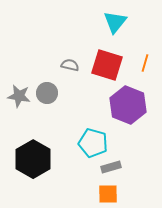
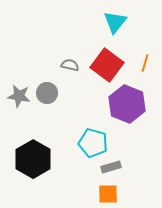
red square: rotated 20 degrees clockwise
purple hexagon: moved 1 px left, 1 px up
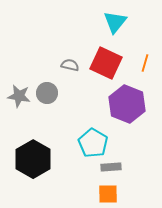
red square: moved 1 px left, 2 px up; rotated 12 degrees counterclockwise
cyan pentagon: rotated 16 degrees clockwise
gray rectangle: rotated 12 degrees clockwise
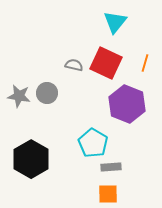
gray semicircle: moved 4 px right
black hexagon: moved 2 px left
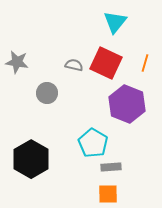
gray star: moved 2 px left, 34 px up
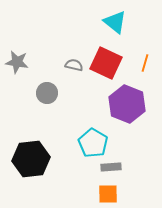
cyan triangle: rotated 30 degrees counterclockwise
black hexagon: rotated 24 degrees clockwise
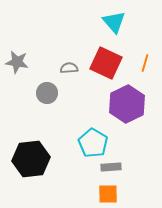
cyan triangle: moved 1 px left; rotated 10 degrees clockwise
gray semicircle: moved 5 px left, 3 px down; rotated 18 degrees counterclockwise
purple hexagon: rotated 12 degrees clockwise
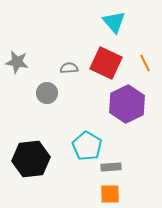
orange line: rotated 42 degrees counterclockwise
cyan pentagon: moved 6 px left, 3 px down
orange square: moved 2 px right
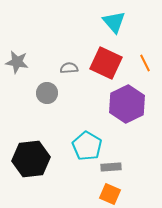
orange square: rotated 25 degrees clockwise
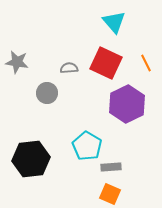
orange line: moved 1 px right
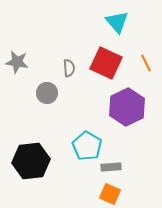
cyan triangle: moved 3 px right
gray semicircle: rotated 90 degrees clockwise
purple hexagon: moved 3 px down
black hexagon: moved 2 px down
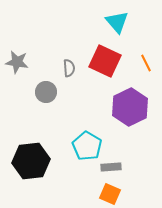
red square: moved 1 px left, 2 px up
gray circle: moved 1 px left, 1 px up
purple hexagon: moved 3 px right
